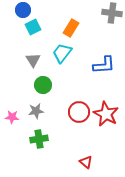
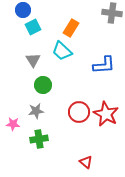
cyan trapezoid: moved 2 px up; rotated 85 degrees counterclockwise
pink star: moved 1 px right, 7 px down
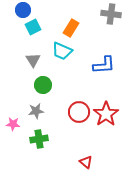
gray cross: moved 1 px left, 1 px down
cyan trapezoid: rotated 20 degrees counterclockwise
red star: rotated 10 degrees clockwise
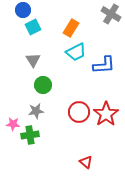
gray cross: rotated 24 degrees clockwise
cyan trapezoid: moved 14 px right, 1 px down; rotated 50 degrees counterclockwise
green cross: moved 9 px left, 4 px up
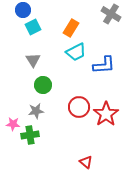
red circle: moved 5 px up
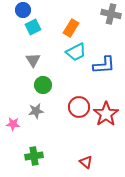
gray cross: rotated 18 degrees counterclockwise
green cross: moved 4 px right, 21 px down
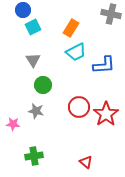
gray star: rotated 21 degrees clockwise
